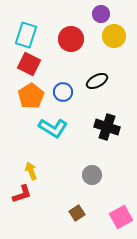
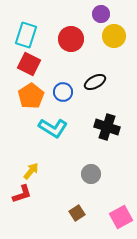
black ellipse: moved 2 px left, 1 px down
yellow arrow: rotated 60 degrees clockwise
gray circle: moved 1 px left, 1 px up
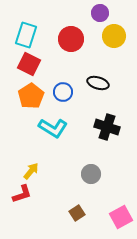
purple circle: moved 1 px left, 1 px up
black ellipse: moved 3 px right, 1 px down; rotated 45 degrees clockwise
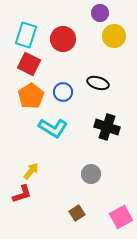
red circle: moved 8 px left
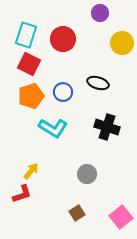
yellow circle: moved 8 px right, 7 px down
orange pentagon: rotated 15 degrees clockwise
gray circle: moved 4 px left
pink square: rotated 10 degrees counterclockwise
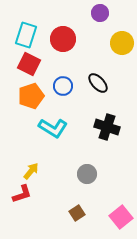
black ellipse: rotated 30 degrees clockwise
blue circle: moved 6 px up
